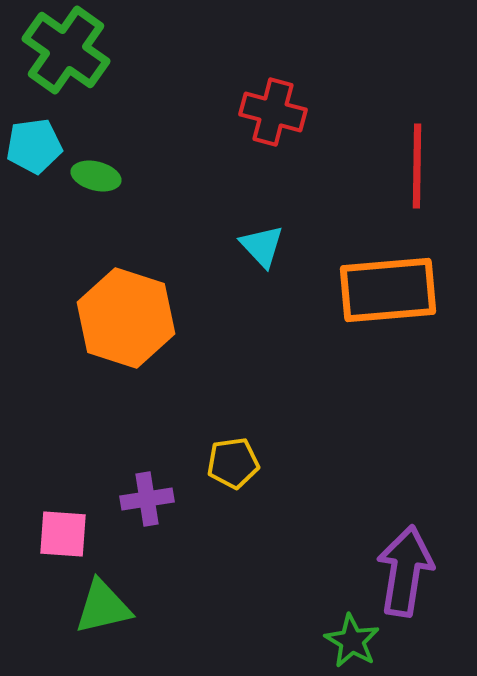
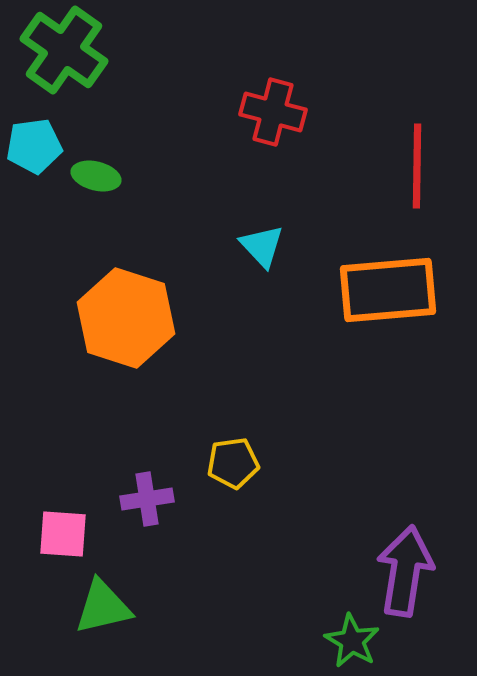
green cross: moved 2 px left
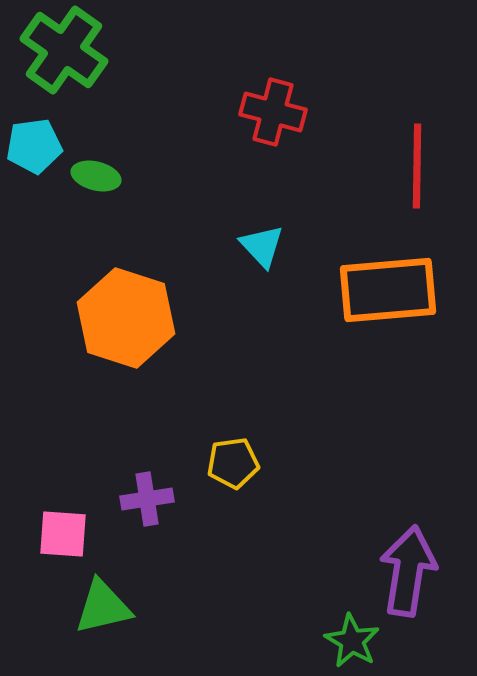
purple arrow: moved 3 px right
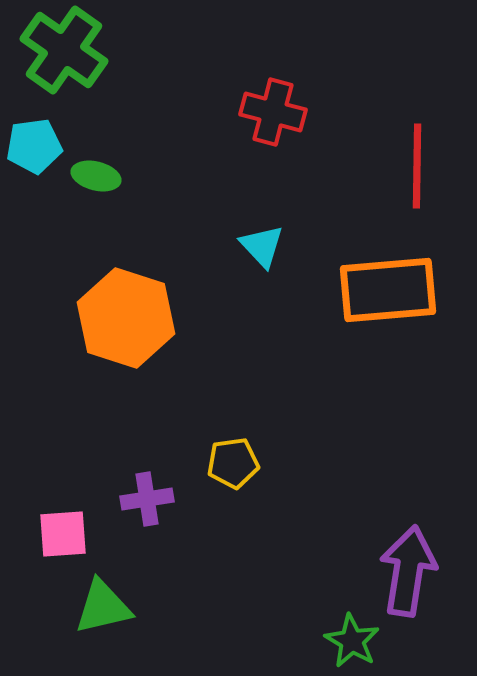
pink square: rotated 8 degrees counterclockwise
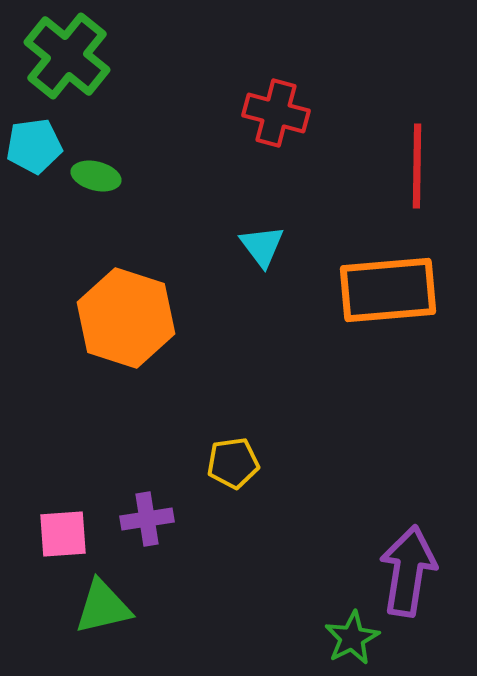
green cross: moved 3 px right, 6 px down; rotated 4 degrees clockwise
red cross: moved 3 px right, 1 px down
cyan triangle: rotated 6 degrees clockwise
purple cross: moved 20 px down
green star: moved 3 px up; rotated 14 degrees clockwise
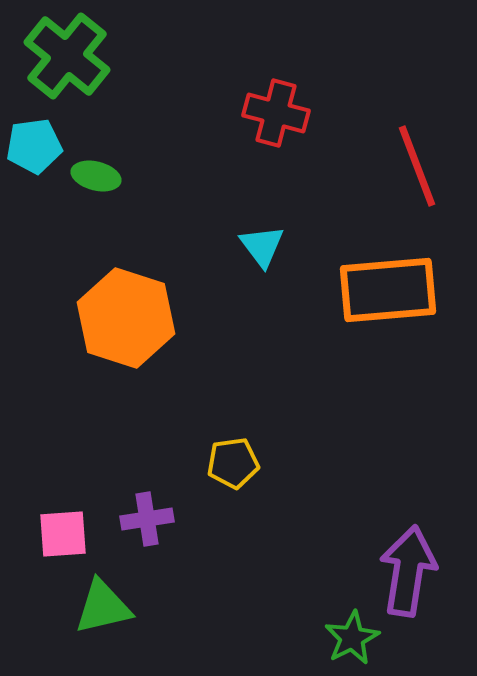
red line: rotated 22 degrees counterclockwise
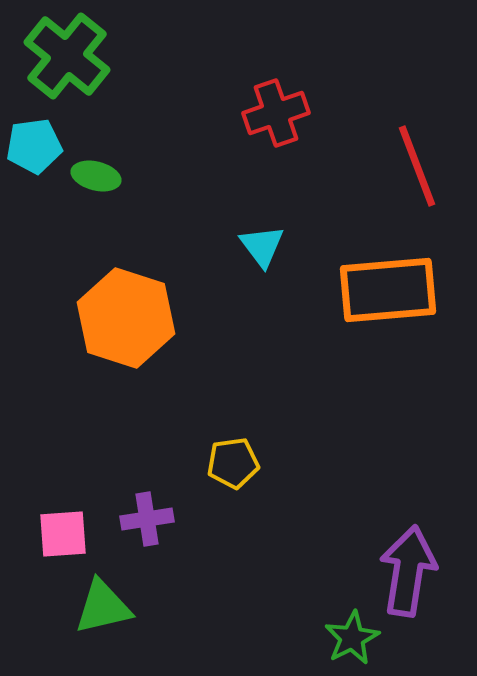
red cross: rotated 34 degrees counterclockwise
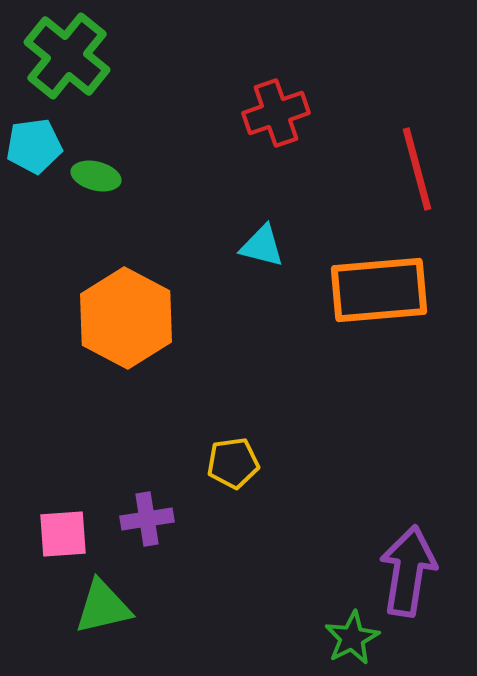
red line: moved 3 px down; rotated 6 degrees clockwise
cyan triangle: rotated 39 degrees counterclockwise
orange rectangle: moved 9 px left
orange hexagon: rotated 10 degrees clockwise
